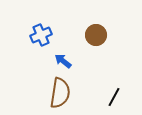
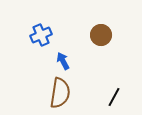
brown circle: moved 5 px right
blue arrow: rotated 24 degrees clockwise
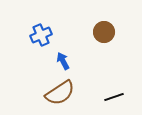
brown circle: moved 3 px right, 3 px up
brown semicircle: rotated 48 degrees clockwise
black line: rotated 42 degrees clockwise
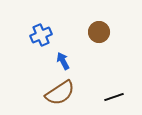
brown circle: moved 5 px left
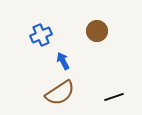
brown circle: moved 2 px left, 1 px up
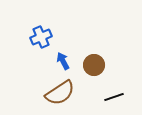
brown circle: moved 3 px left, 34 px down
blue cross: moved 2 px down
